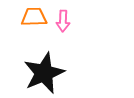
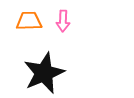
orange trapezoid: moved 5 px left, 4 px down
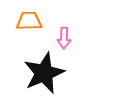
pink arrow: moved 1 px right, 17 px down
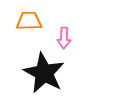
black star: rotated 21 degrees counterclockwise
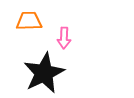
black star: rotated 18 degrees clockwise
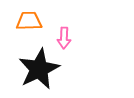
black star: moved 5 px left, 4 px up
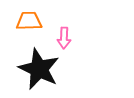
black star: rotated 21 degrees counterclockwise
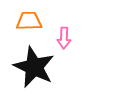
black star: moved 5 px left, 2 px up
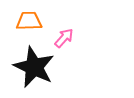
pink arrow: rotated 140 degrees counterclockwise
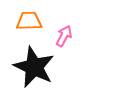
pink arrow: moved 2 px up; rotated 15 degrees counterclockwise
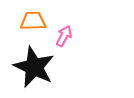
orange trapezoid: moved 4 px right
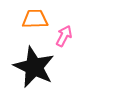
orange trapezoid: moved 2 px right, 2 px up
